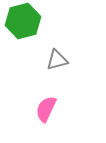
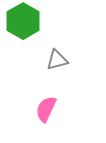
green hexagon: rotated 16 degrees counterclockwise
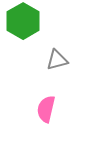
pink semicircle: rotated 12 degrees counterclockwise
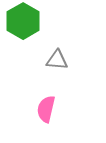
gray triangle: rotated 20 degrees clockwise
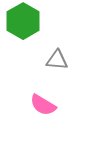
pink semicircle: moved 3 px left, 4 px up; rotated 72 degrees counterclockwise
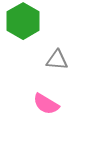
pink semicircle: moved 3 px right, 1 px up
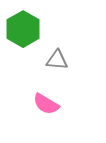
green hexagon: moved 8 px down
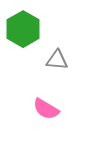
pink semicircle: moved 5 px down
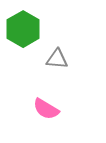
gray triangle: moved 1 px up
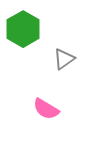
gray triangle: moved 7 px right; rotated 40 degrees counterclockwise
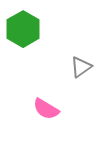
gray triangle: moved 17 px right, 8 px down
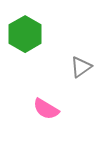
green hexagon: moved 2 px right, 5 px down
